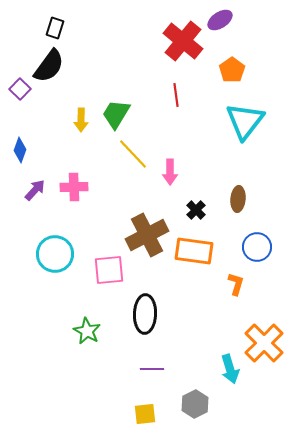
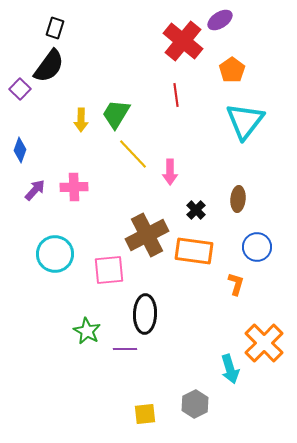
purple line: moved 27 px left, 20 px up
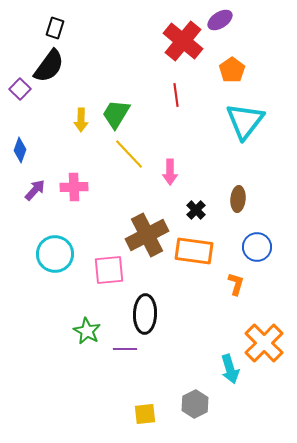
yellow line: moved 4 px left
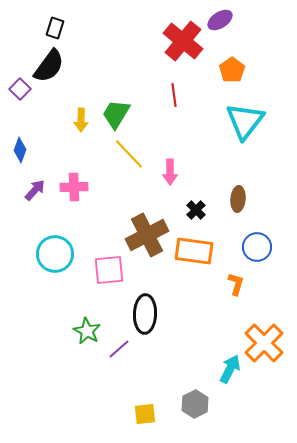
red line: moved 2 px left
purple line: moved 6 px left; rotated 40 degrees counterclockwise
cyan arrow: rotated 136 degrees counterclockwise
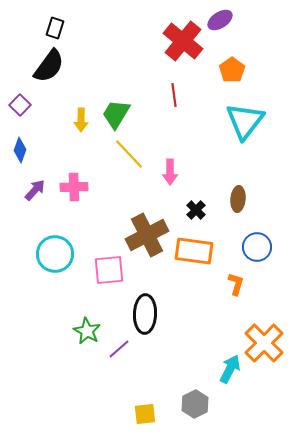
purple square: moved 16 px down
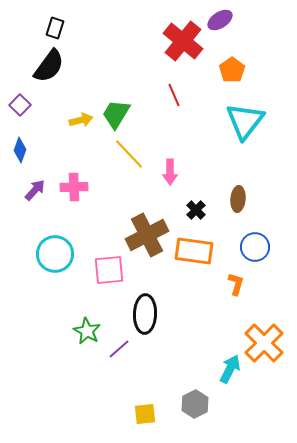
red line: rotated 15 degrees counterclockwise
yellow arrow: rotated 105 degrees counterclockwise
blue circle: moved 2 px left
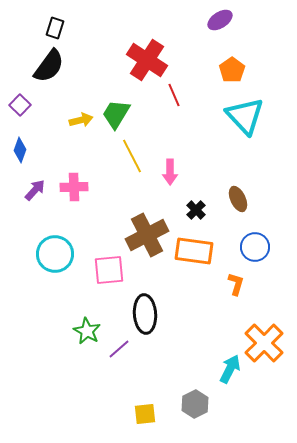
red cross: moved 36 px left, 19 px down; rotated 6 degrees counterclockwise
cyan triangle: moved 5 px up; rotated 21 degrees counterclockwise
yellow line: moved 3 px right, 2 px down; rotated 16 degrees clockwise
brown ellipse: rotated 30 degrees counterclockwise
black ellipse: rotated 6 degrees counterclockwise
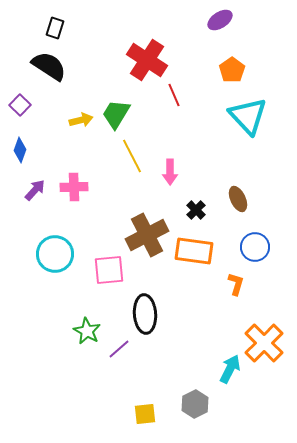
black semicircle: rotated 93 degrees counterclockwise
cyan triangle: moved 3 px right
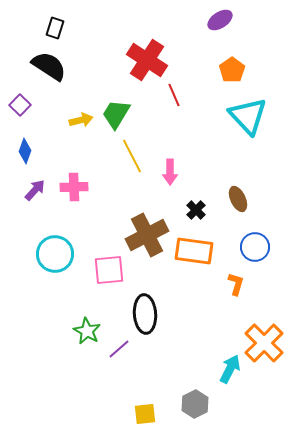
blue diamond: moved 5 px right, 1 px down
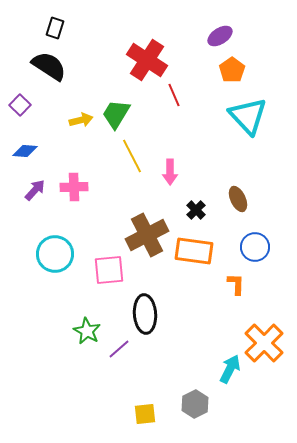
purple ellipse: moved 16 px down
blue diamond: rotated 75 degrees clockwise
orange L-shape: rotated 15 degrees counterclockwise
